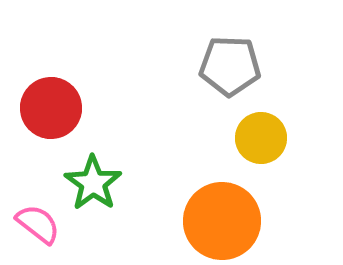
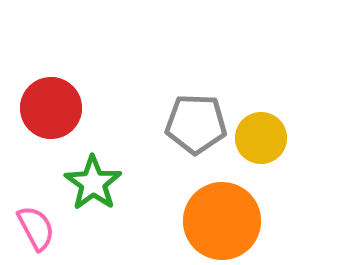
gray pentagon: moved 34 px left, 58 px down
pink semicircle: moved 2 px left, 4 px down; rotated 24 degrees clockwise
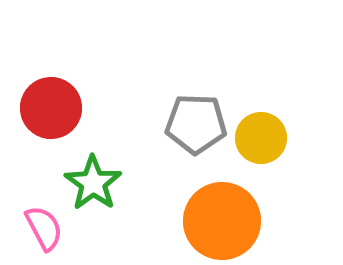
pink semicircle: moved 8 px right
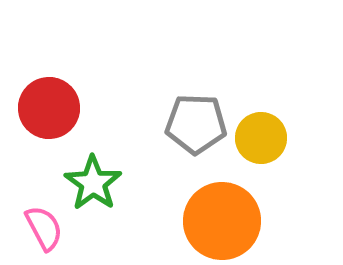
red circle: moved 2 px left
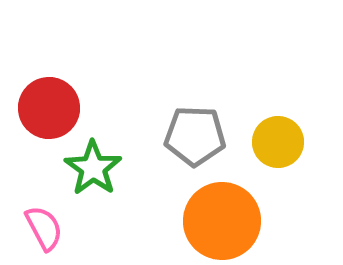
gray pentagon: moved 1 px left, 12 px down
yellow circle: moved 17 px right, 4 px down
green star: moved 15 px up
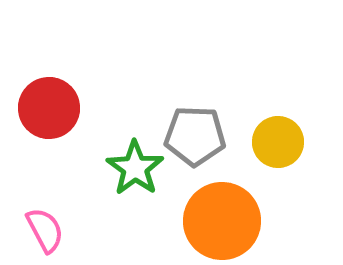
green star: moved 42 px right
pink semicircle: moved 1 px right, 2 px down
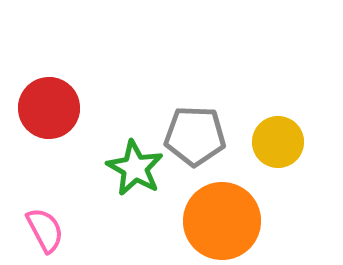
green star: rotated 6 degrees counterclockwise
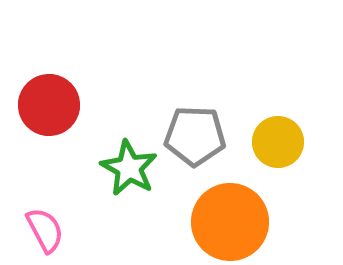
red circle: moved 3 px up
green star: moved 6 px left
orange circle: moved 8 px right, 1 px down
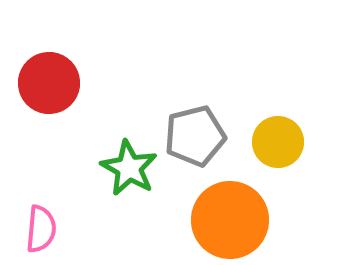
red circle: moved 22 px up
gray pentagon: rotated 16 degrees counterclockwise
orange circle: moved 2 px up
pink semicircle: moved 4 px left, 1 px up; rotated 33 degrees clockwise
